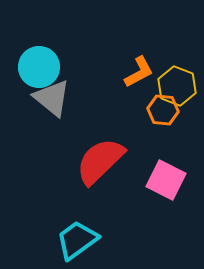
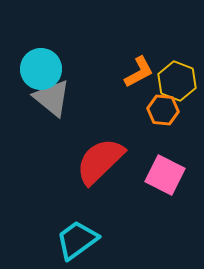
cyan circle: moved 2 px right, 2 px down
yellow hexagon: moved 5 px up
pink square: moved 1 px left, 5 px up
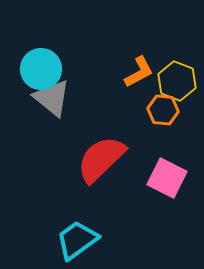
red semicircle: moved 1 px right, 2 px up
pink square: moved 2 px right, 3 px down
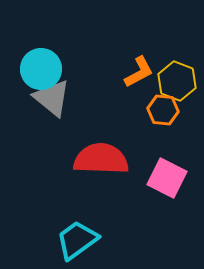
red semicircle: rotated 46 degrees clockwise
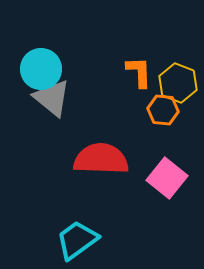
orange L-shape: rotated 64 degrees counterclockwise
yellow hexagon: moved 1 px right, 2 px down
pink square: rotated 12 degrees clockwise
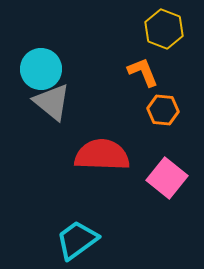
orange L-shape: moved 4 px right; rotated 20 degrees counterclockwise
yellow hexagon: moved 14 px left, 54 px up
gray triangle: moved 4 px down
red semicircle: moved 1 px right, 4 px up
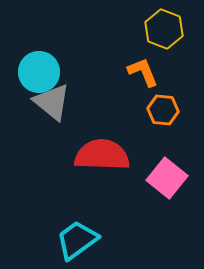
cyan circle: moved 2 px left, 3 px down
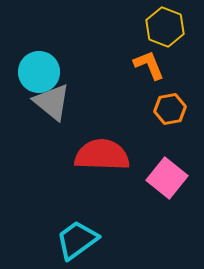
yellow hexagon: moved 1 px right, 2 px up
orange L-shape: moved 6 px right, 7 px up
orange hexagon: moved 7 px right, 1 px up; rotated 16 degrees counterclockwise
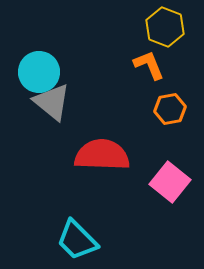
pink square: moved 3 px right, 4 px down
cyan trapezoid: rotated 99 degrees counterclockwise
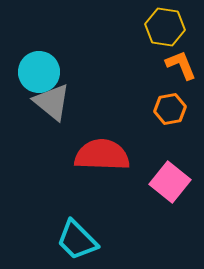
yellow hexagon: rotated 12 degrees counterclockwise
orange L-shape: moved 32 px right
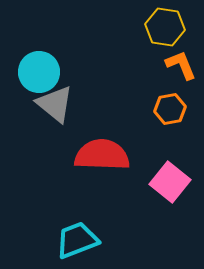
gray triangle: moved 3 px right, 2 px down
cyan trapezoid: rotated 114 degrees clockwise
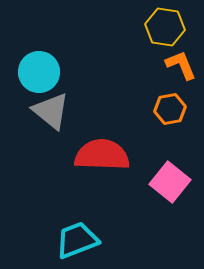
gray triangle: moved 4 px left, 7 px down
